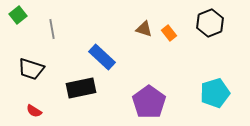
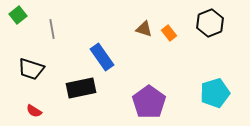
blue rectangle: rotated 12 degrees clockwise
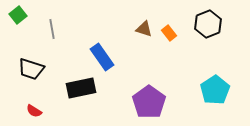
black hexagon: moved 2 px left, 1 px down
cyan pentagon: moved 3 px up; rotated 16 degrees counterclockwise
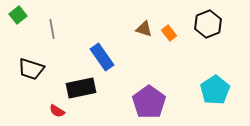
red semicircle: moved 23 px right
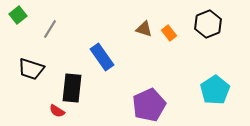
gray line: moved 2 px left; rotated 42 degrees clockwise
black rectangle: moved 9 px left; rotated 72 degrees counterclockwise
purple pentagon: moved 3 px down; rotated 12 degrees clockwise
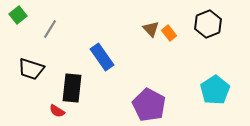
brown triangle: moved 7 px right; rotated 30 degrees clockwise
purple pentagon: rotated 20 degrees counterclockwise
